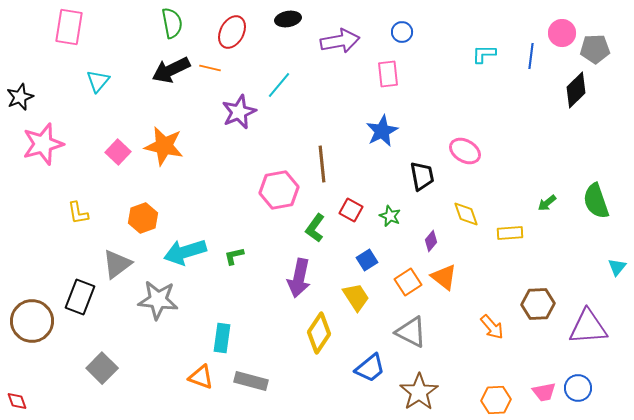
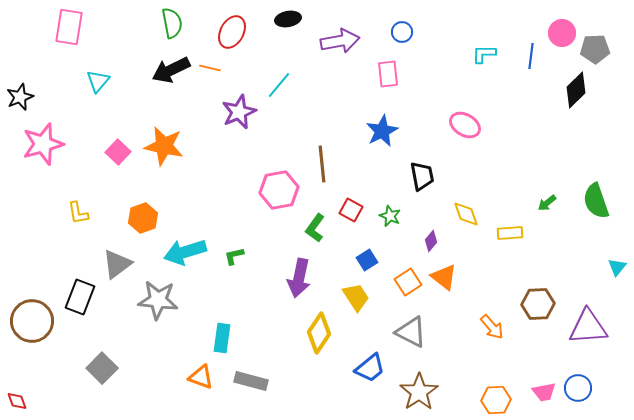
pink ellipse at (465, 151): moved 26 px up
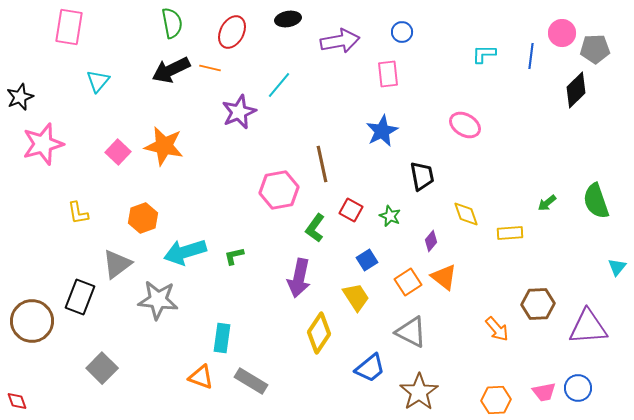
brown line at (322, 164): rotated 6 degrees counterclockwise
orange arrow at (492, 327): moved 5 px right, 2 px down
gray rectangle at (251, 381): rotated 16 degrees clockwise
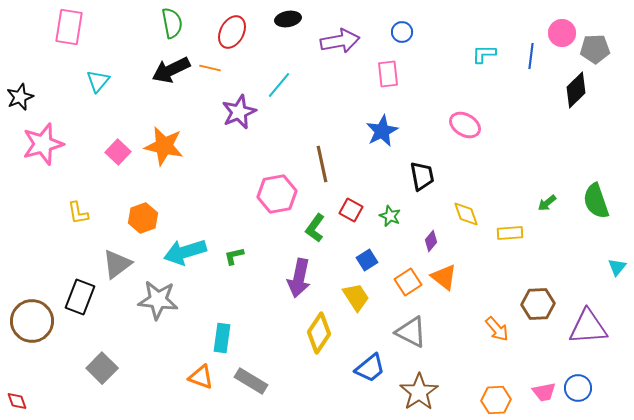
pink hexagon at (279, 190): moved 2 px left, 4 px down
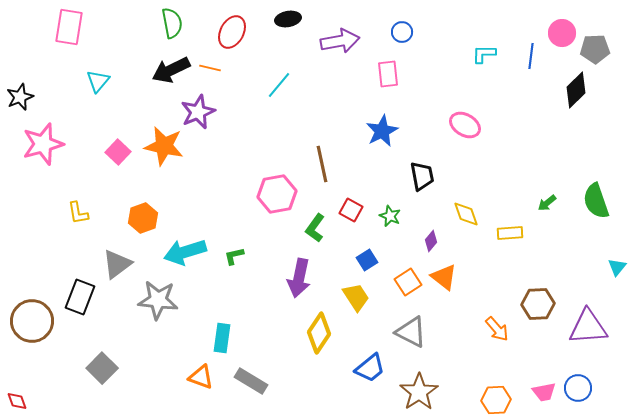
purple star at (239, 112): moved 41 px left
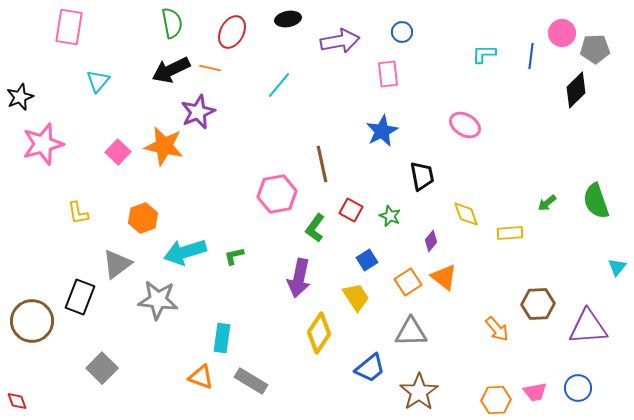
gray triangle at (411, 332): rotated 28 degrees counterclockwise
pink trapezoid at (544, 392): moved 9 px left
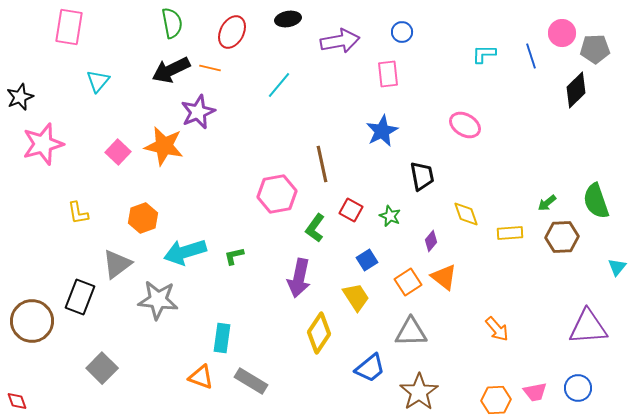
blue line at (531, 56): rotated 25 degrees counterclockwise
brown hexagon at (538, 304): moved 24 px right, 67 px up
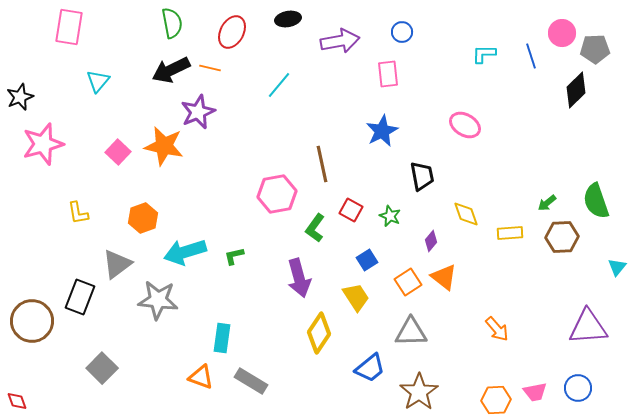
purple arrow at (299, 278): rotated 27 degrees counterclockwise
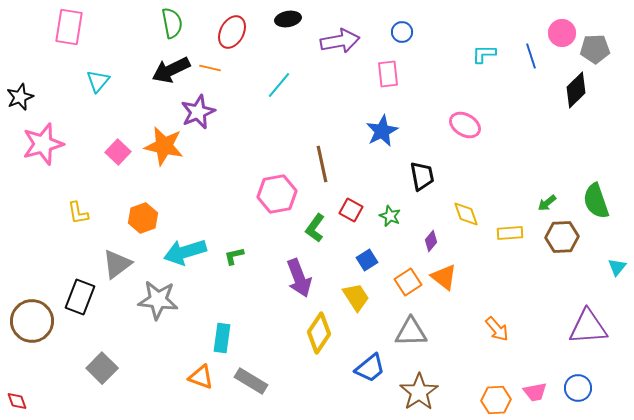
purple arrow at (299, 278): rotated 6 degrees counterclockwise
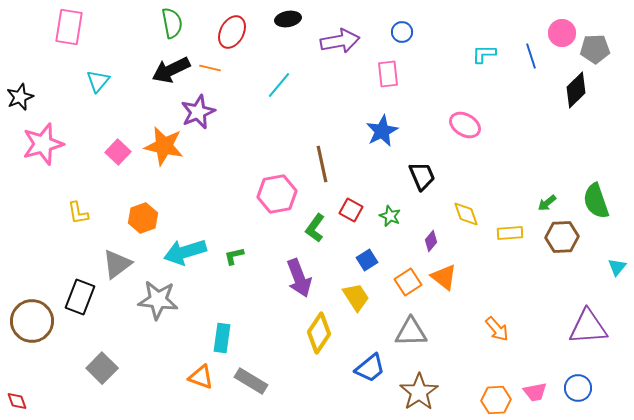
black trapezoid at (422, 176): rotated 12 degrees counterclockwise
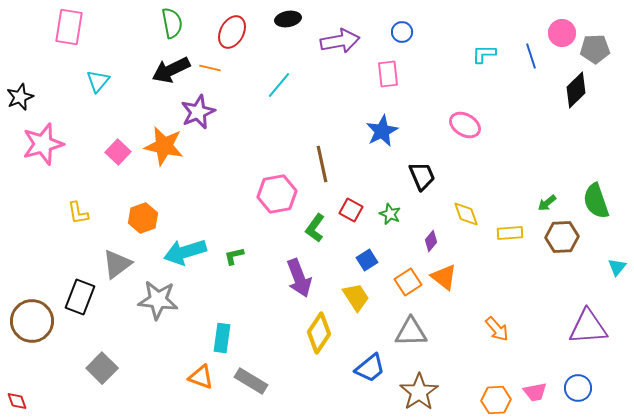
green star at (390, 216): moved 2 px up
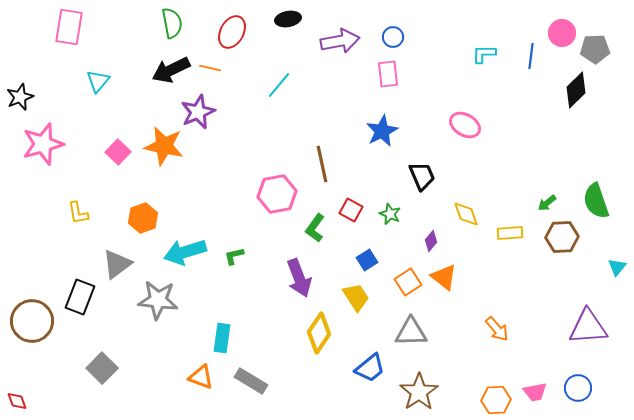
blue circle at (402, 32): moved 9 px left, 5 px down
blue line at (531, 56): rotated 25 degrees clockwise
